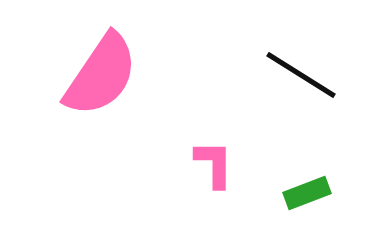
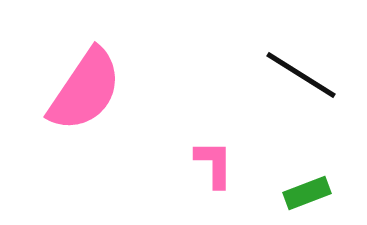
pink semicircle: moved 16 px left, 15 px down
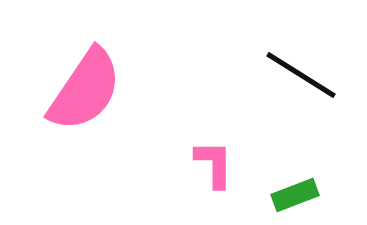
green rectangle: moved 12 px left, 2 px down
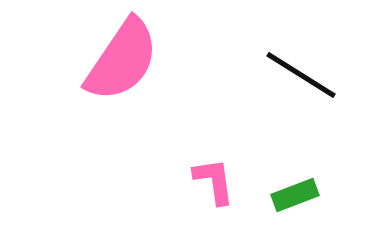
pink semicircle: moved 37 px right, 30 px up
pink L-shape: moved 17 px down; rotated 8 degrees counterclockwise
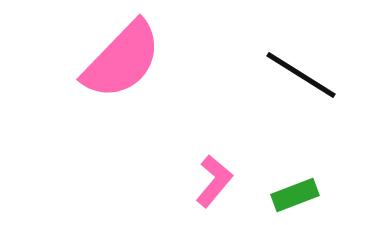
pink semicircle: rotated 10 degrees clockwise
pink L-shape: rotated 48 degrees clockwise
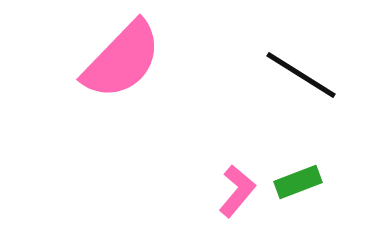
pink L-shape: moved 23 px right, 10 px down
green rectangle: moved 3 px right, 13 px up
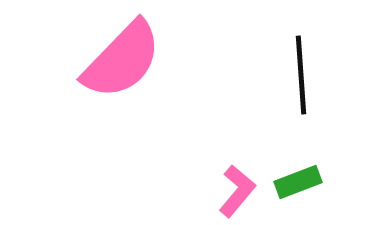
black line: rotated 54 degrees clockwise
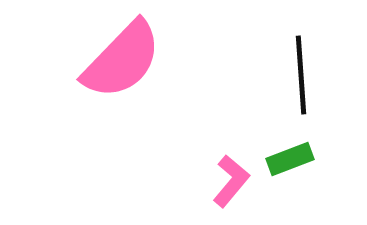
green rectangle: moved 8 px left, 23 px up
pink L-shape: moved 6 px left, 10 px up
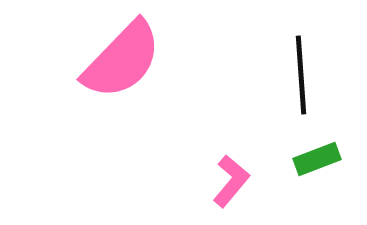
green rectangle: moved 27 px right
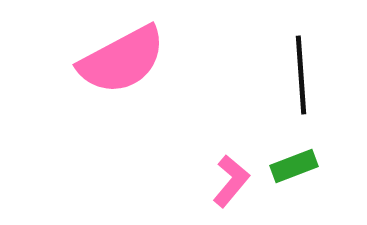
pink semicircle: rotated 18 degrees clockwise
green rectangle: moved 23 px left, 7 px down
